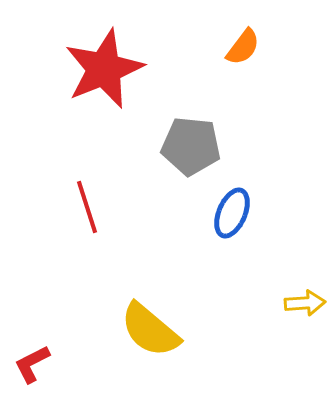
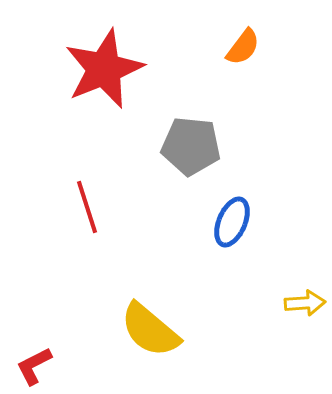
blue ellipse: moved 9 px down
red L-shape: moved 2 px right, 2 px down
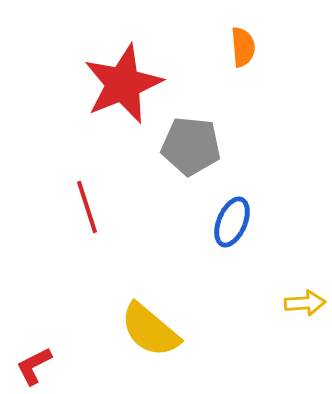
orange semicircle: rotated 42 degrees counterclockwise
red star: moved 19 px right, 15 px down
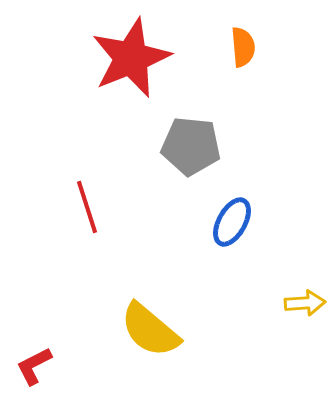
red star: moved 8 px right, 26 px up
blue ellipse: rotated 6 degrees clockwise
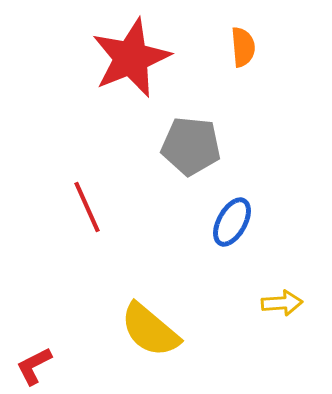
red line: rotated 6 degrees counterclockwise
yellow arrow: moved 23 px left
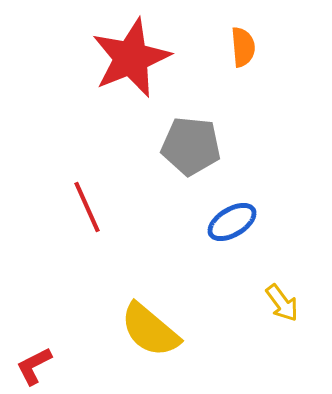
blue ellipse: rotated 30 degrees clockwise
yellow arrow: rotated 57 degrees clockwise
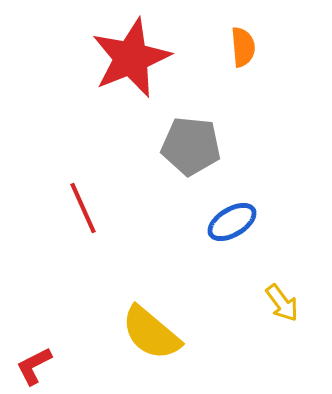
red line: moved 4 px left, 1 px down
yellow semicircle: moved 1 px right, 3 px down
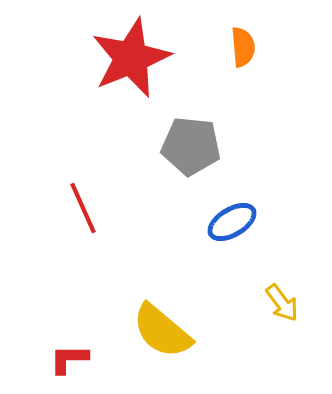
yellow semicircle: moved 11 px right, 2 px up
red L-shape: moved 35 px right, 7 px up; rotated 27 degrees clockwise
